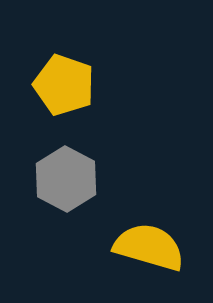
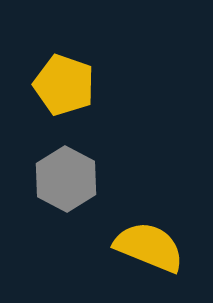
yellow semicircle: rotated 6 degrees clockwise
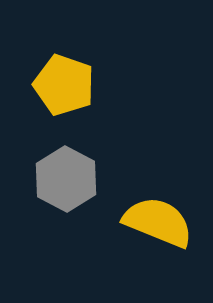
yellow semicircle: moved 9 px right, 25 px up
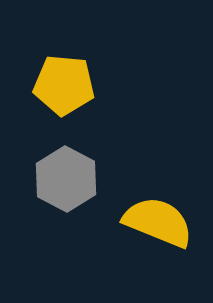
yellow pentagon: rotated 14 degrees counterclockwise
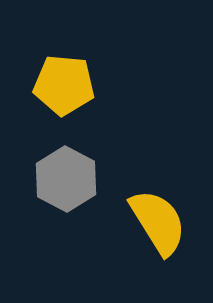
yellow semicircle: rotated 36 degrees clockwise
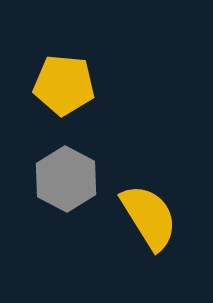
yellow semicircle: moved 9 px left, 5 px up
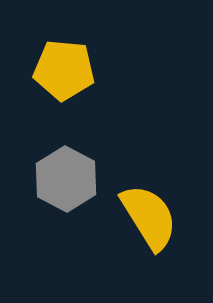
yellow pentagon: moved 15 px up
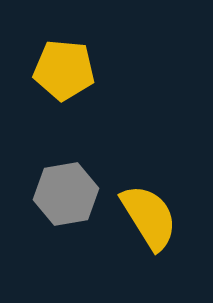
gray hexagon: moved 15 px down; rotated 22 degrees clockwise
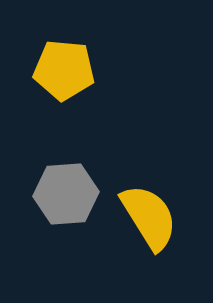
gray hexagon: rotated 6 degrees clockwise
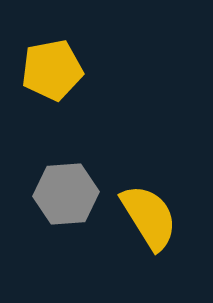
yellow pentagon: moved 12 px left; rotated 16 degrees counterclockwise
